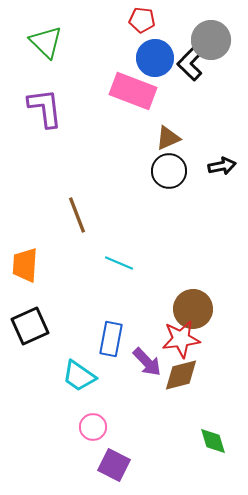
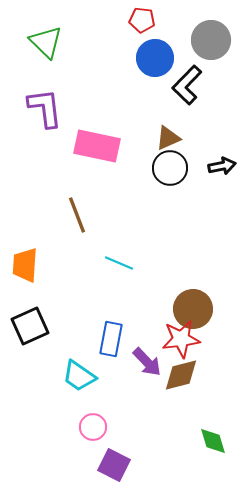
black L-shape: moved 5 px left, 24 px down
pink rectangle: moved 36 px left, 55 px down; rotated 9 degrees counterclockwise
black circle: moved 1 px right, 3 px up
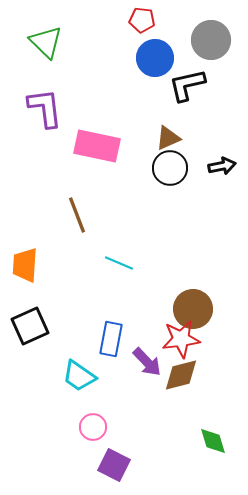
black L-shape: rotated 33 degrees clockwise
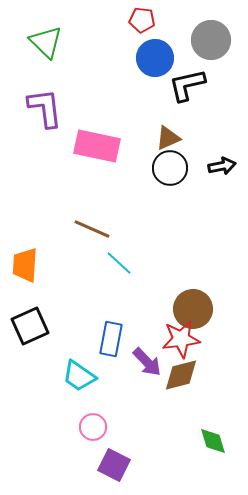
brown line: moved 15 px right, 14 px down; rotated 45 degrees counterclockwise
cyan line: rotated 20 degrees clockwise
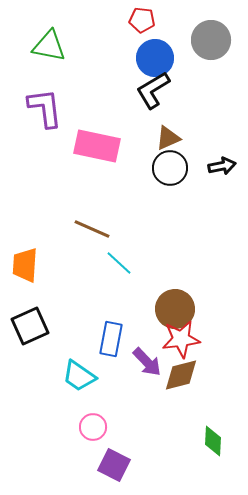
green triangle: moved 3 px right, 4 px down; rotated 33 degrees counterclockwise
black L-shape: moved 34 px left, 5 px down; rotated 18 degrees counterclockwise
brown circle: moved 18 px left
green diamond: rotated 20 degrees clockwise
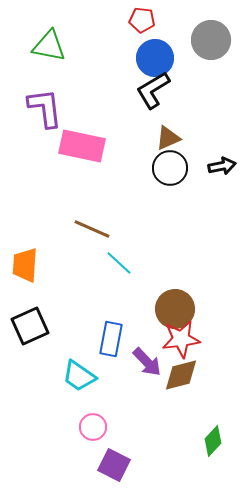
pink rectangle: moved 15 px left
green diamond: rotated 40 degrees clockwise
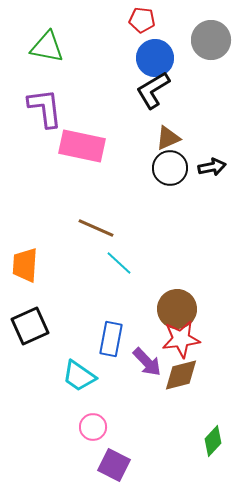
green triangle: moved 2 px left, 1 px down
black arrow: moved 10 px left, 1 px down
brown line: moved 4 px right, 1 px up
brown circle: moved 2 px right
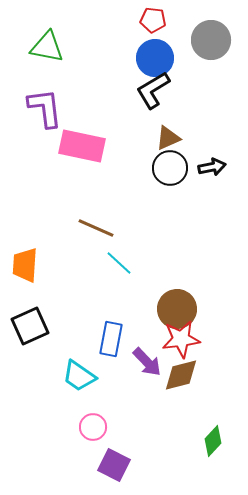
red pentagon: moved 11 px right
